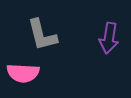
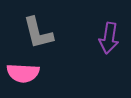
gray L-shape: moved 4 px left, 2 px up
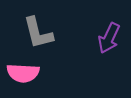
purple arrow: rotated 16 degrees clockwise
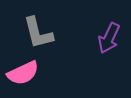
pink semicircle: rotated 28 degrees counterclockwise
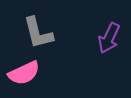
pink semicircle: moved 1 px right
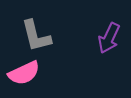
gray L-shape: moved 2 px left, 3 px down
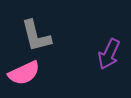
purple arrow: moved 16 px down
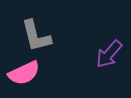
purple arrow: rotated 16 degrees clockwise
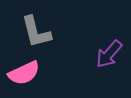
gray L-shape: moved 4 px up
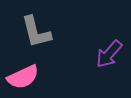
pink semicircle: moved 1 px left, 4 px down
